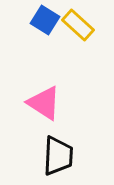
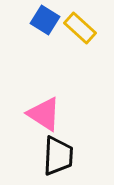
yellow rectangle: moved 2 px right, 3 px down
pink triangle: moved 11 px down
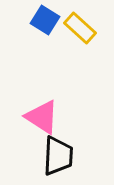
pink triangle: moved 2 px left, 3 px down
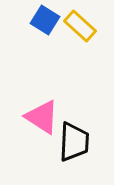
yellow rectangle: moved 2 px up
black trapezoid: moved 16 px right, 14 px up
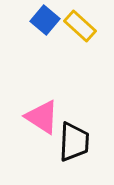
blue square: rotated 8 degrees clockwise
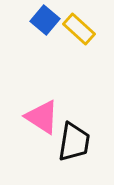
yellow rectangle: moved 1 px left, 3 px down
black trapezoid: rotated 6 degrees clockwise
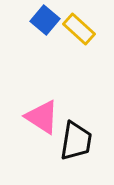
black trapezoid: moved 2 px right, 1 px up
